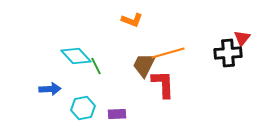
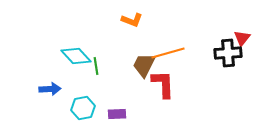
green line: rotated 18 degrees clockwise
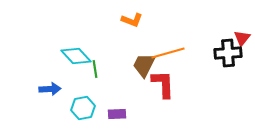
green line: moved 1 px left, 3 px down
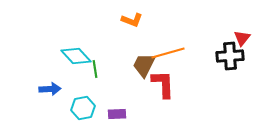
black cross: moved 2 px right, 3 px down
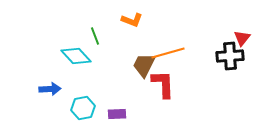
green line: moved 33 px up; rotated 12 degrees counterclockwise
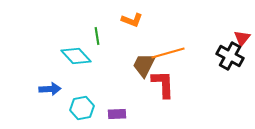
green line: moved 2 px right; rotated 12 degrees clockwise
black cross: rotated 32 degrees clockwise
cyan hexagon: moved 1 px left
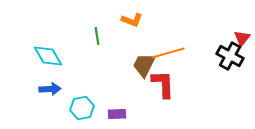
cyan diamond: moved 28 px left; rotated 12 degrees clockwise
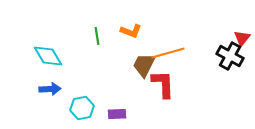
orange L-shape: moved 1 px left, 11 px down
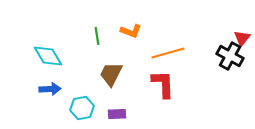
brown trapezoid: moved 33 px left, 9 px down
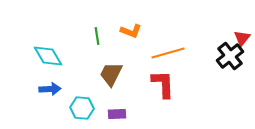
black cross: rotated 24 degrees clockwise
cyan hexagon: rotated 15 degrees clockwise
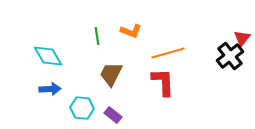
red L-shape: moved 2 px up
purple rectangle: moved 4 px left, 1 px down; rotated 42 degrees clockwise
